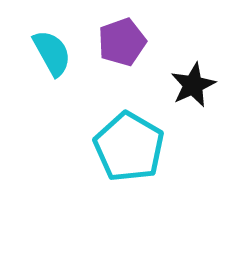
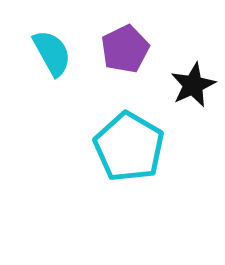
purple pentagon: moved 3 px right, 7 px down; rotated 6 degrees counterclockwise
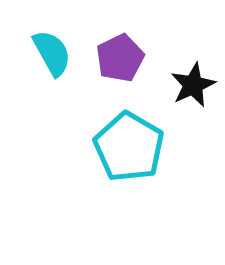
purple pentagon: moved 5 px left, 9 px down
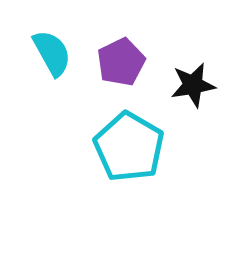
purple pentagon: moved 1 px right, 4 px down
black star: rotated 15 degrees clockwise
